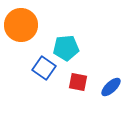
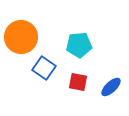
orange circle: moved 12 px down
cyan pentagon: moved 13 px right, 3 px up
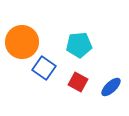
orange circle: moved 1 px right, 5 px down
red square: rotated 18 degrees clockwise
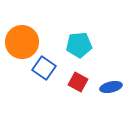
blue ellipse: rotated 30 degrees clockwise
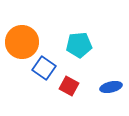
red square: moved 9 px left, 4 px down
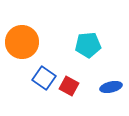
cyan pentagon: moved 9 px right
blue square: moved 10 px down
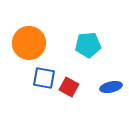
orange circle: moved 7 px right, 1 px down
blue square: rotated 25 degrees counterclockwise
red square: moved 1 px down
